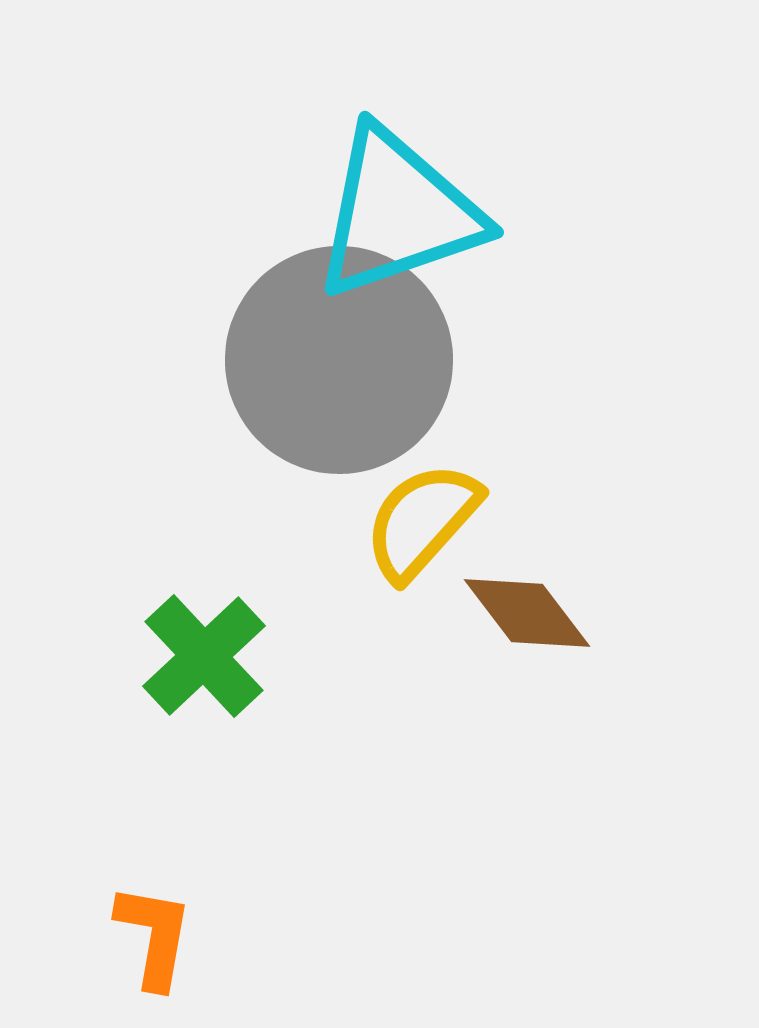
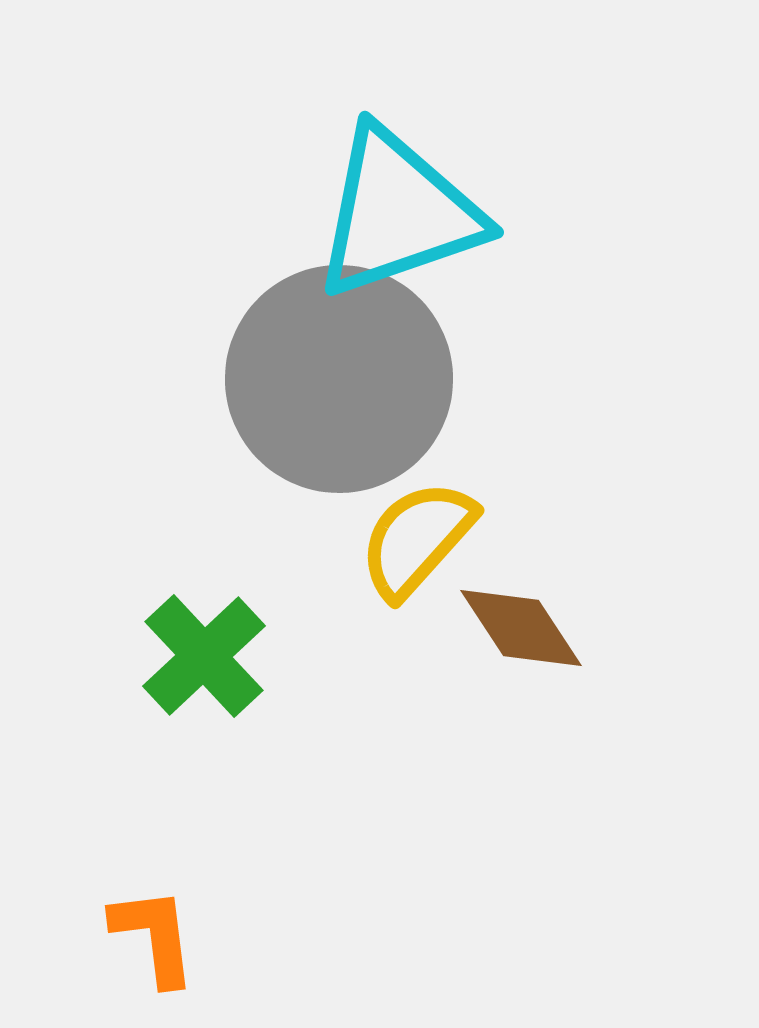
gray circle: moved 19 px down
yellow semicircle: moved 5 px left, 18 px down
brown diamond: moved 6 px left, 15 px down; rotated 4 degrees clockwise
orange L-shape: rotated 17 degrees counterclockwise
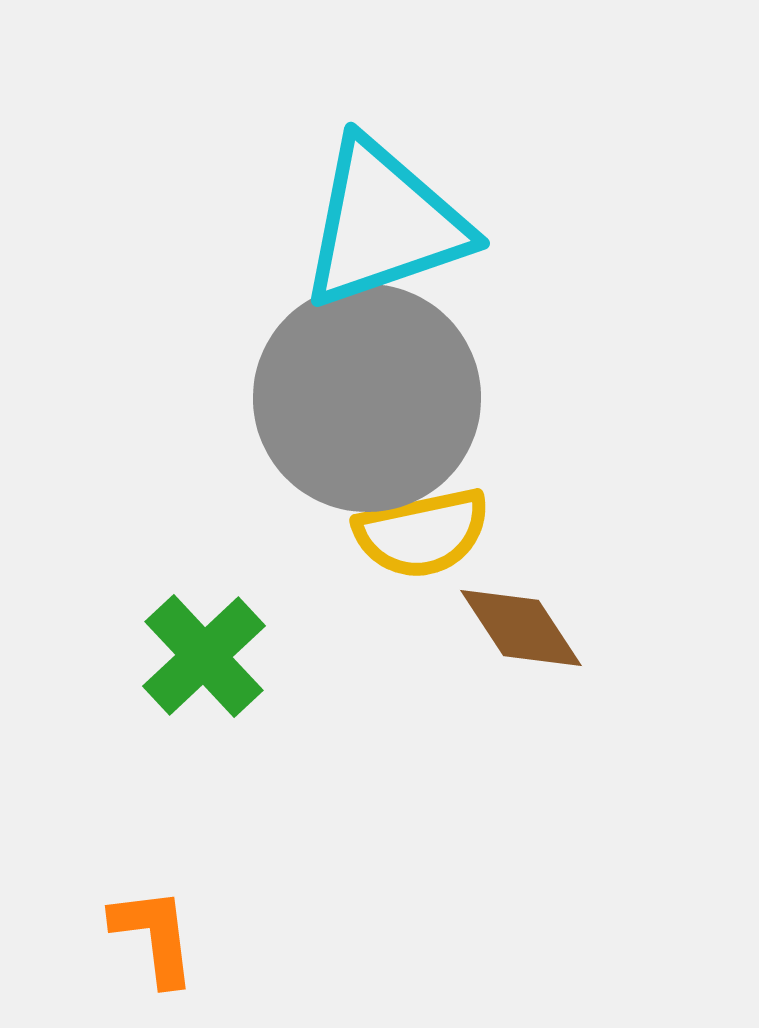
cyan triangle: moved 14 px left, 11 px down
gray circle: moved 28 px right, 19 px down
yellow semicircle: moved 5 px right, 6 px up; rotated 144 degrees counterclockwise
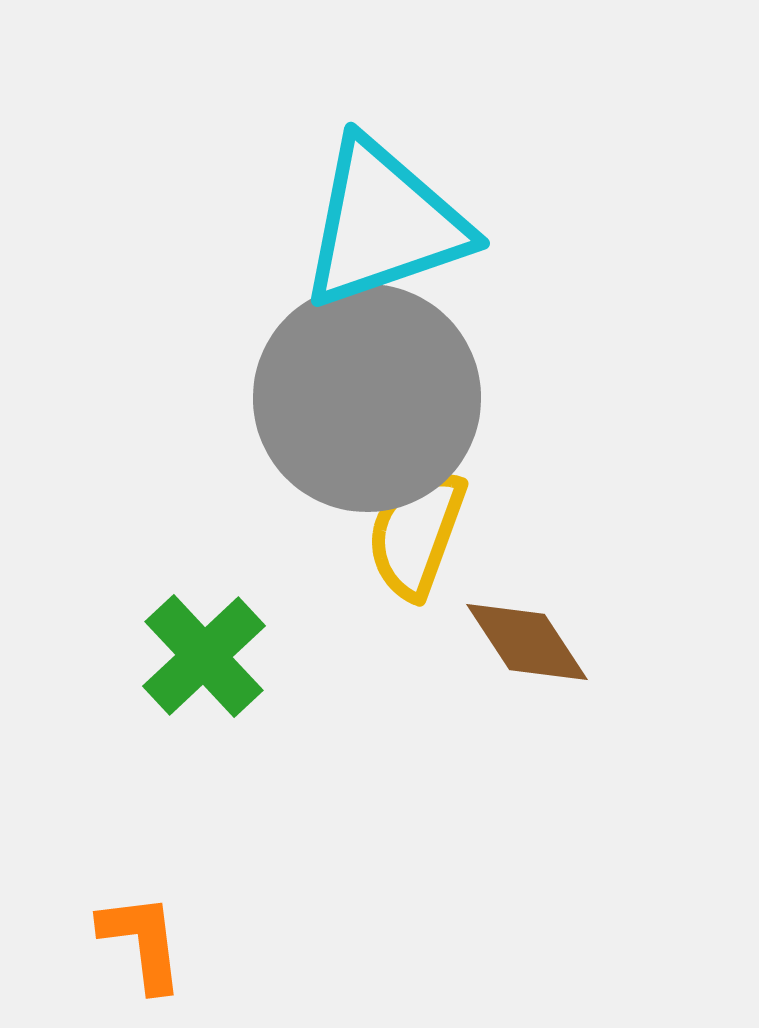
yellow semicircle: moved 6 px left; rotated 122 degrees clockwise
brown diamond: moved 6 px right, 14 px down
orange L-shape: moved 12 px left, 6 px down
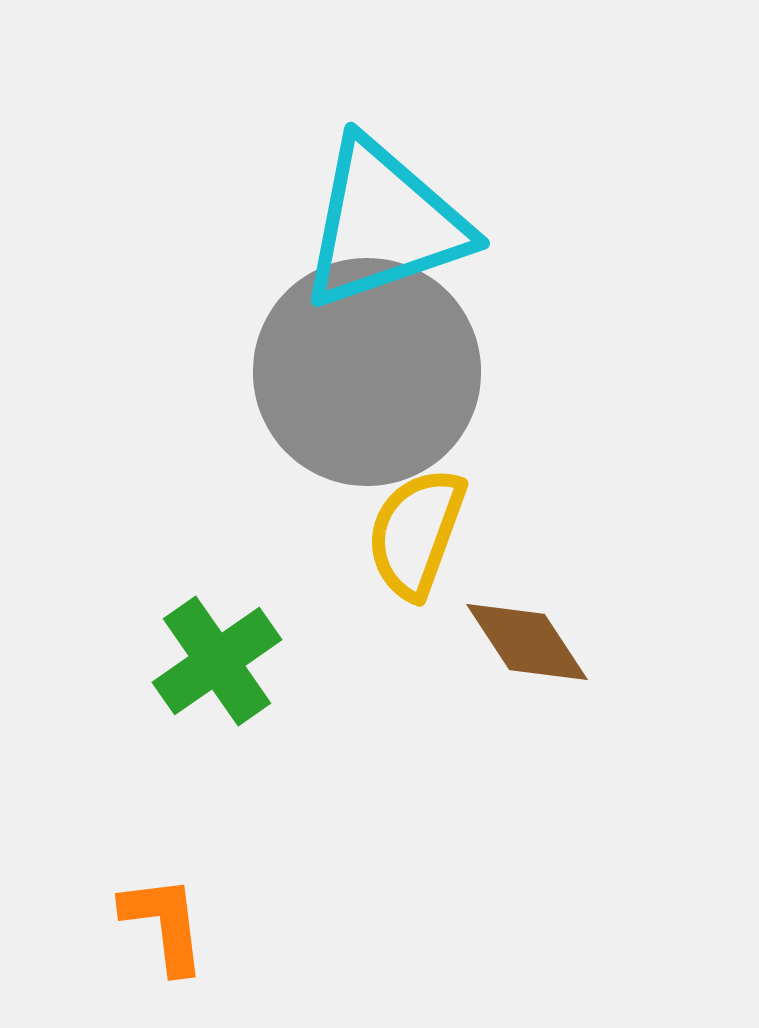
gray circle: moved 26 px up
green cross: moved 13 px right, 5 px down; rotated 8 degrees clockwise
orange L-shape: moved 22 px right, 18 px up
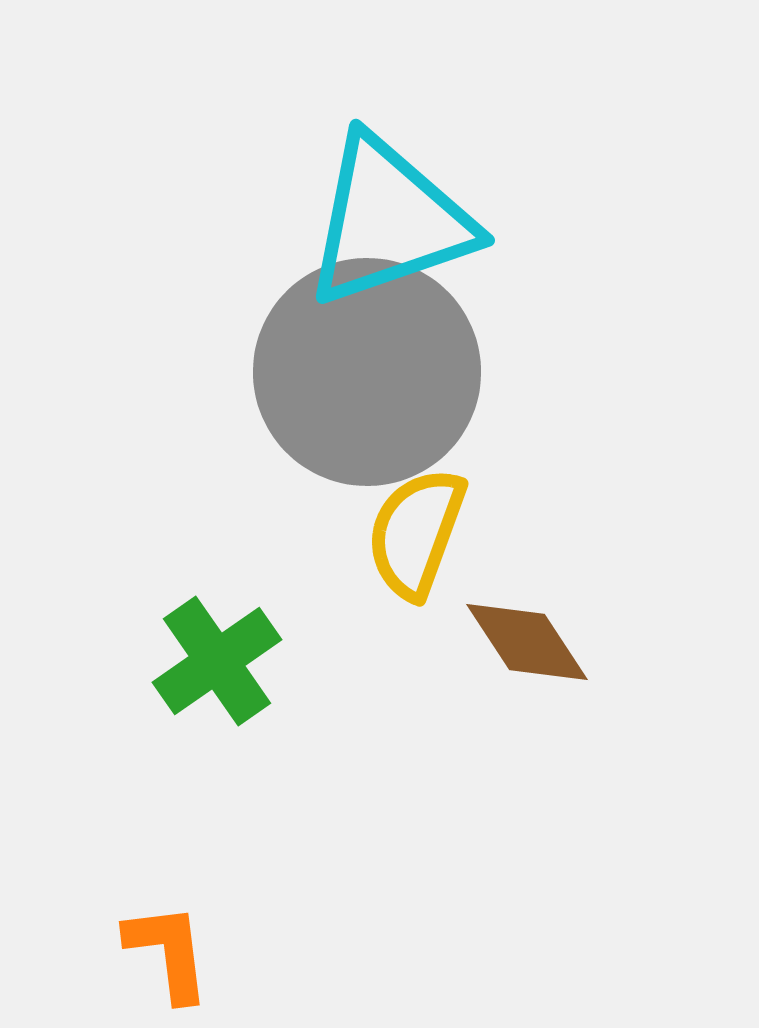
cyan triangle: moved 5 px right, 3 px up
orange L-shape: moved 4 px right, 28 px down
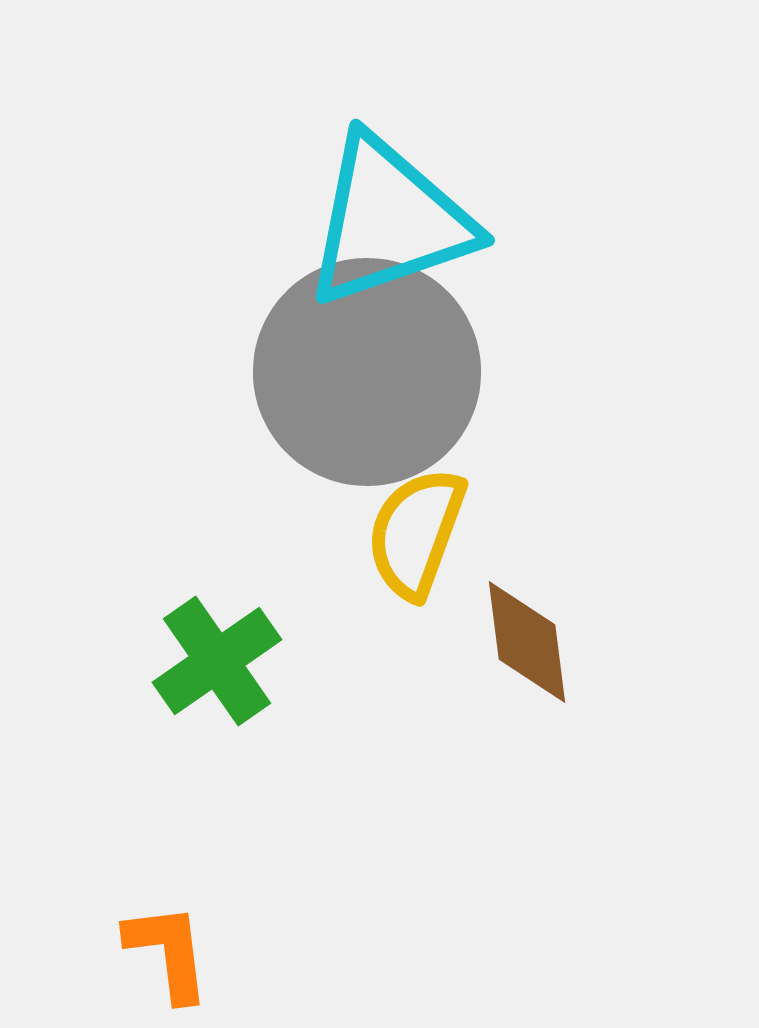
brown diamond: rotated 26 degrees clockwise
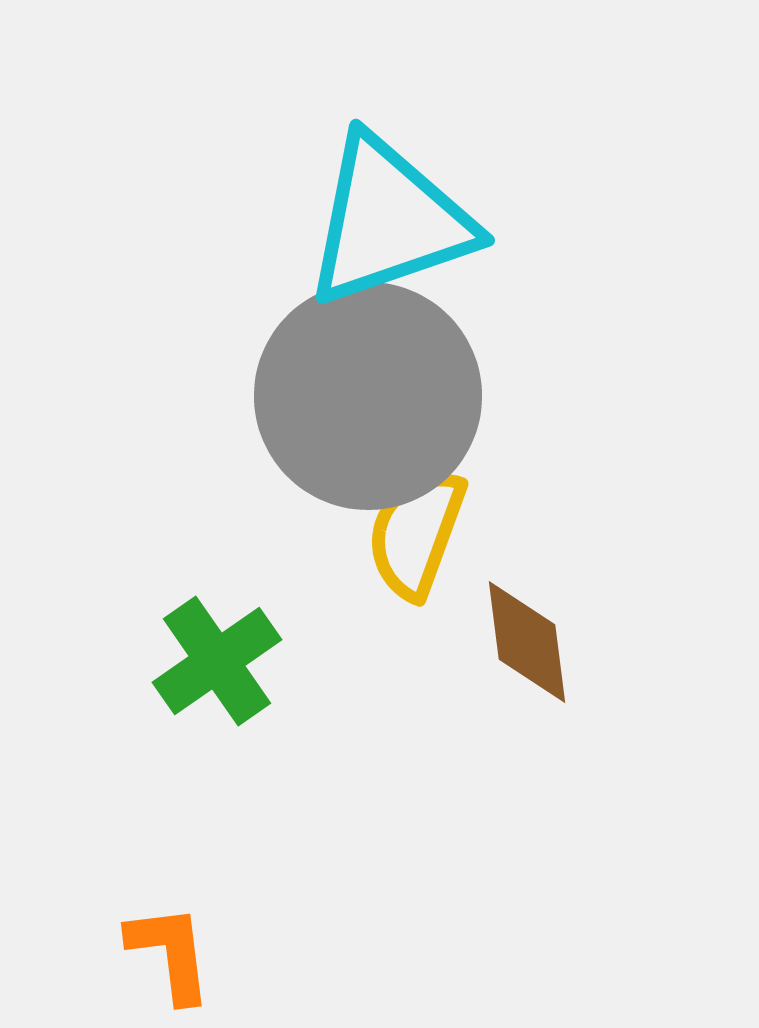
gray circle: moved 1 px right, 24 px down
orange L-shape: moved 2 px right, 1 px down
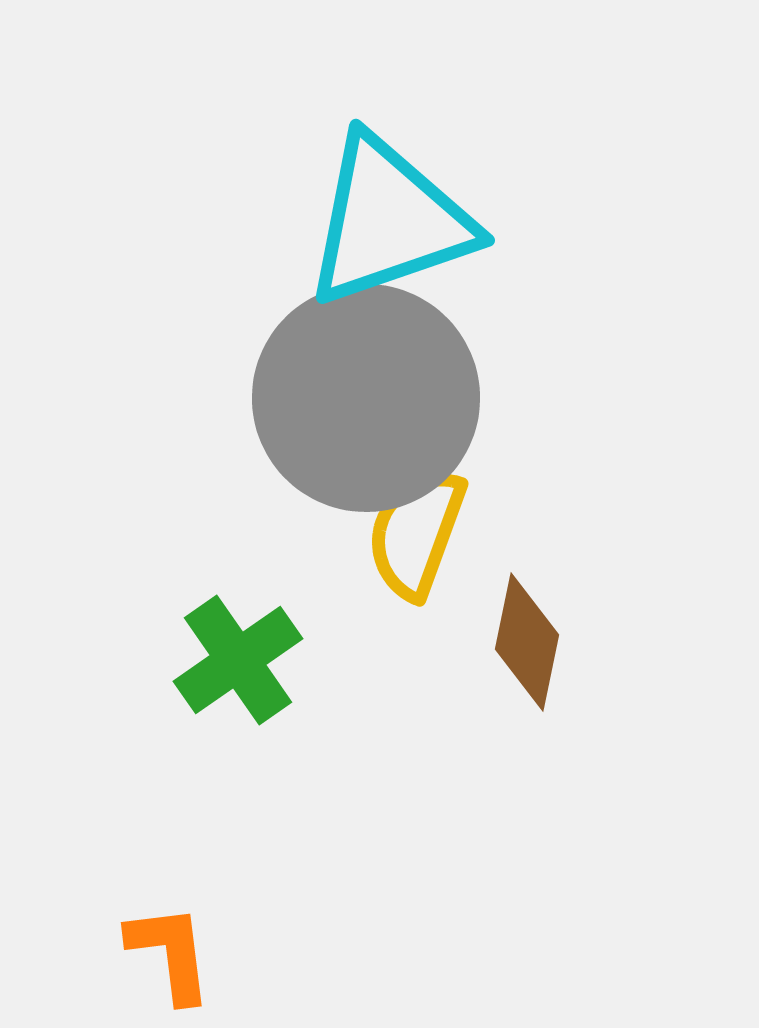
gray circle: moved 2 px left, 2 px down
brown diamond: rotated 19 degrees clockwise
green cross: moved 21 px right, 1 px up
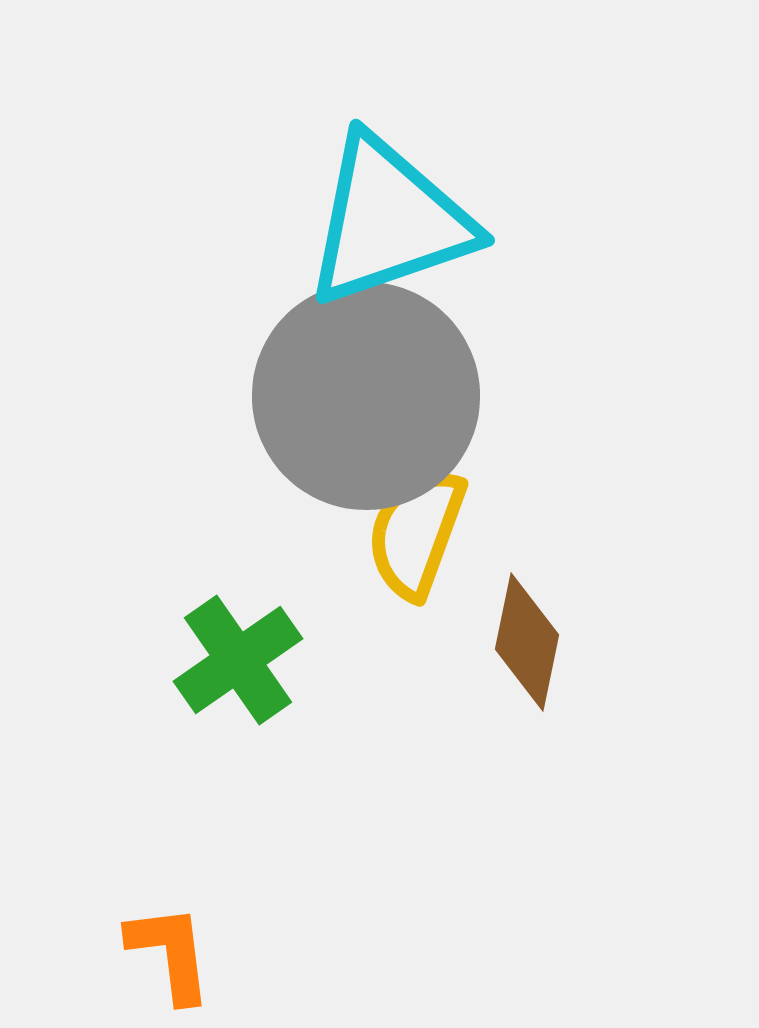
gray circle: moved 2 px up
